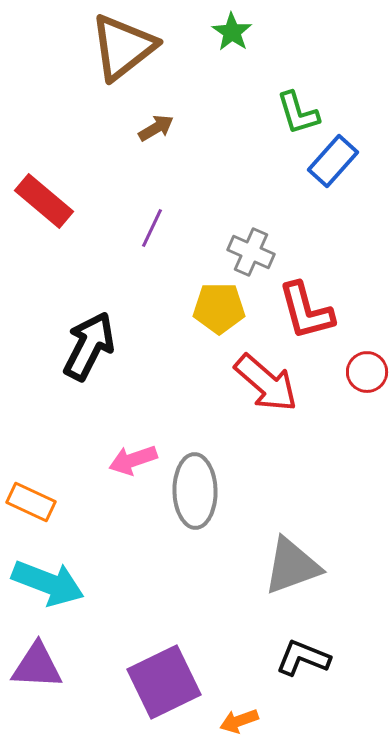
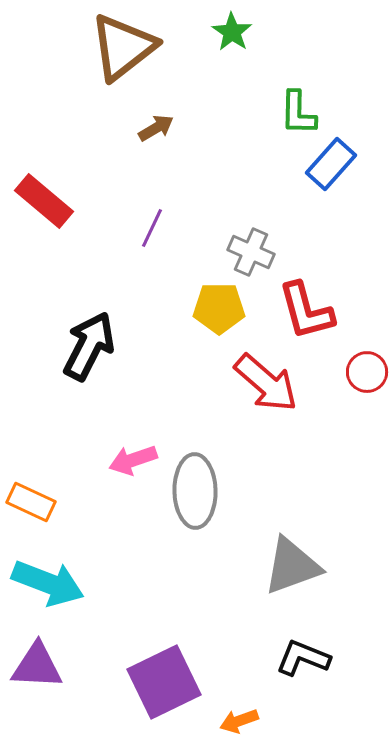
green L-shape: rotated 18 degrees clockwise
blue rectangle: moved 2 px left, 3 px down
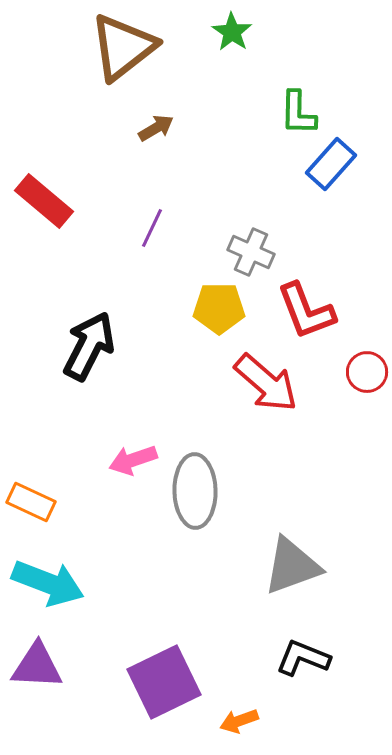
red L-shape: rotated 6 degrees counterclockwise
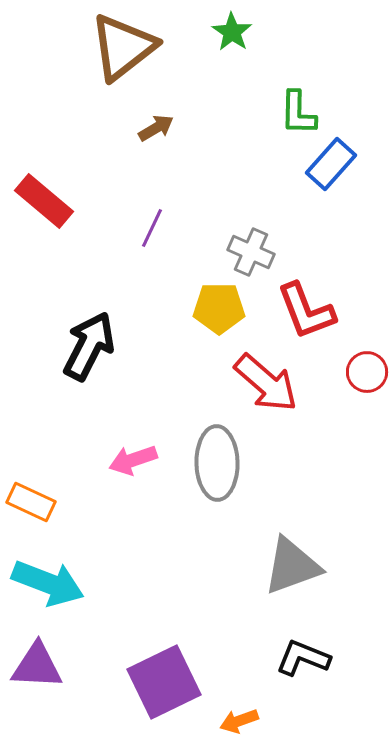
gray ellipse: moved 22 px right, 28 px up
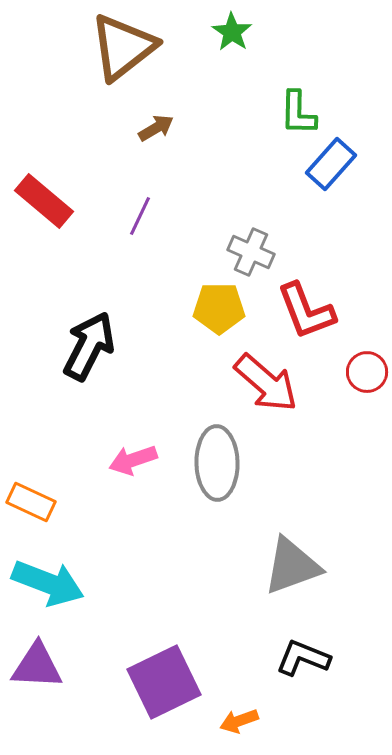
purple line: moved 12 px left, 12 px up
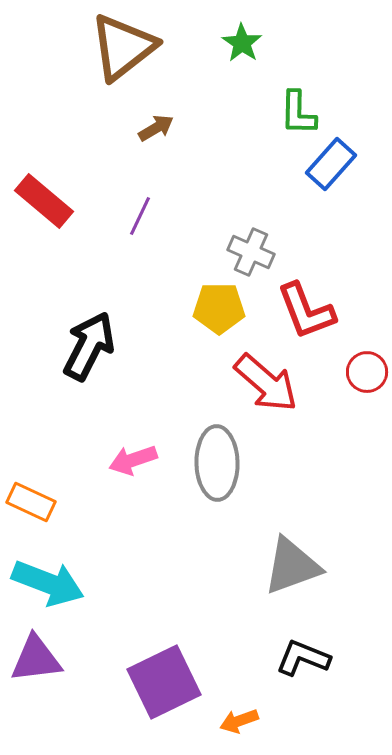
green star: moved 10 px right, 11 px down
purple triangle: moved 1 px left, 7 px up; rotated 10 degrees counterclockwise
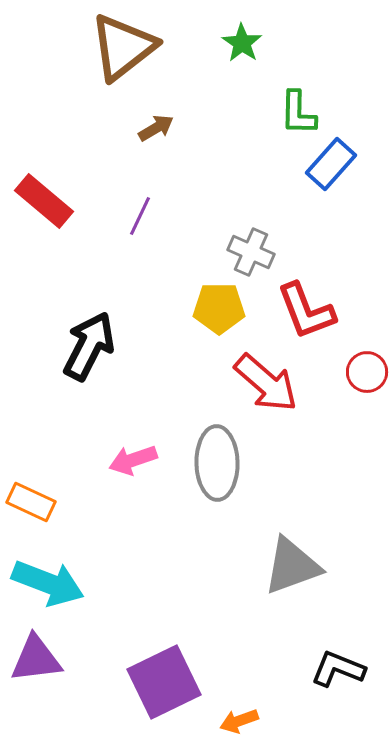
black L-shape: moved 35 px right, 11 px down
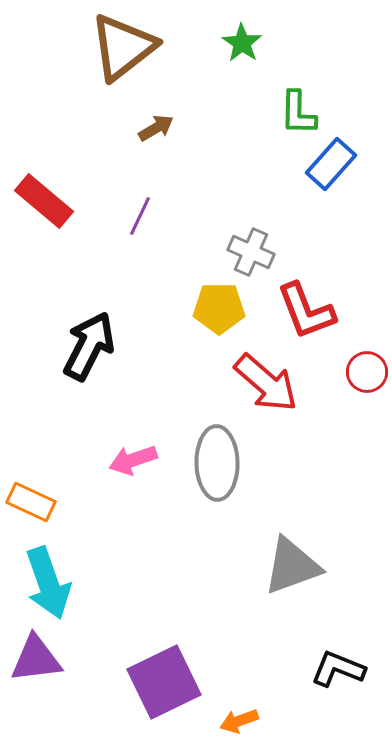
cyan arrow: rotated 50 degrees clockwise
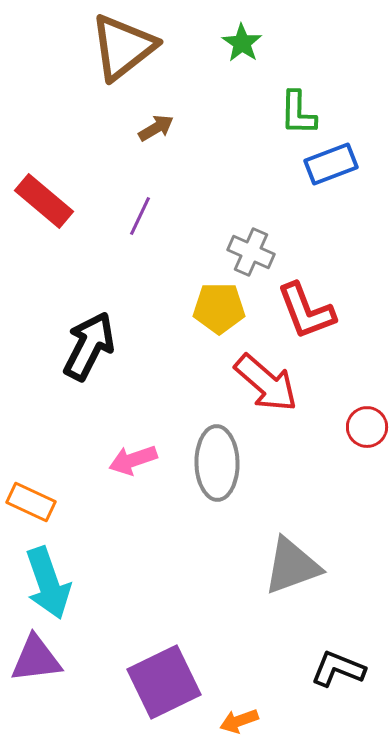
blue rectangle: rotated 27 degrees clockwise
red circle: moved 55 px down
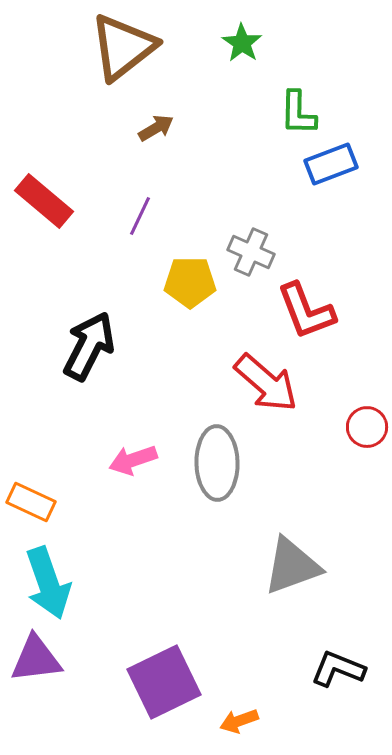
yellow pentagon: moved 29 px left, 26 px up
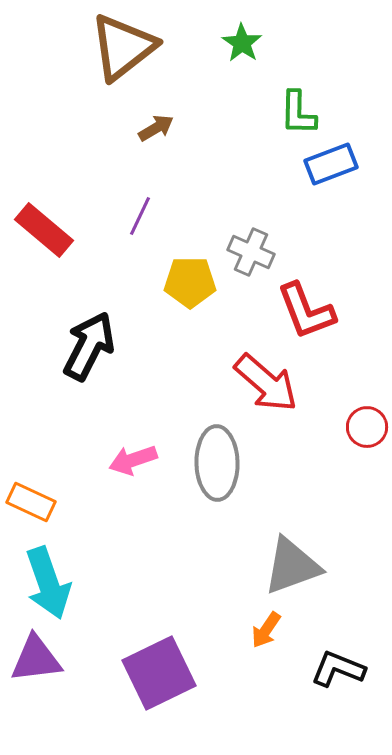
red rectangle: moved 29 px down
purple square: moved 5 px left, 9 px up
orange arrow: moved 27 px right, 91 px up; rotated 36 degrees counterclockwise
